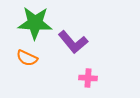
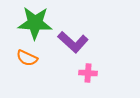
purple L-shape: rotated 8 degrees counterclockwise
pink cross: moved 5 px up
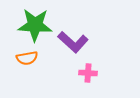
green star: moved 2 px down
orange semicircle: rotated 35 degrees counterclockwise
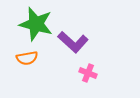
green star: moved 1 px right, 1 px up; rotated 12 degrees clockwise
pink cross: rotated 18 degrees clockwise
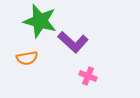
green star: moved 4 px right, 3 px up
pink cross: moved 3 px down
